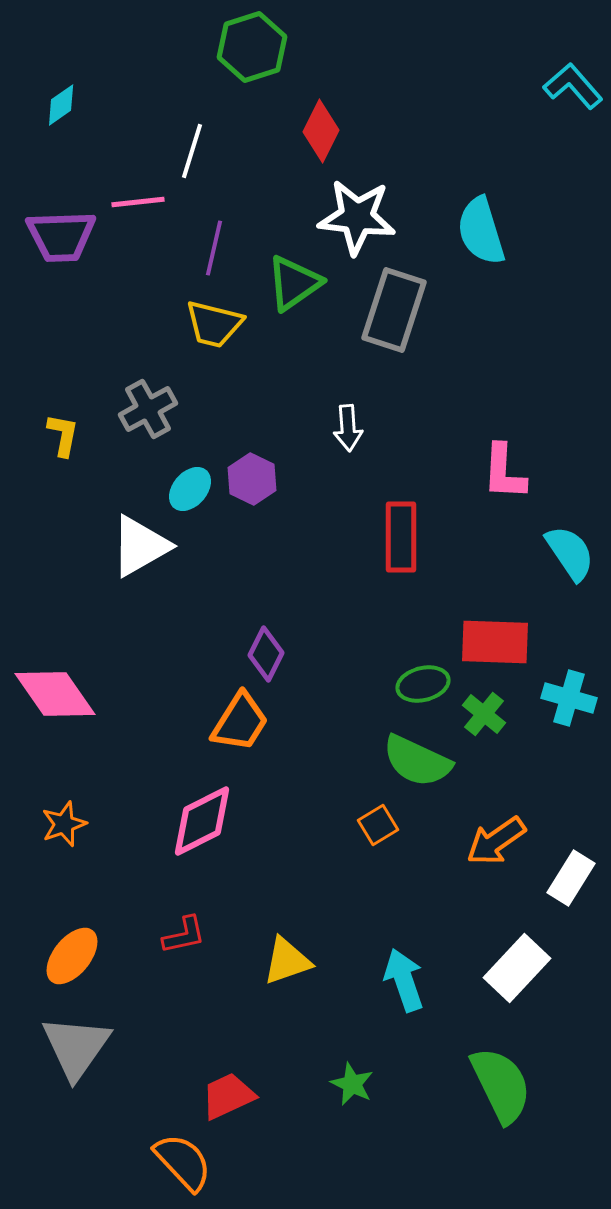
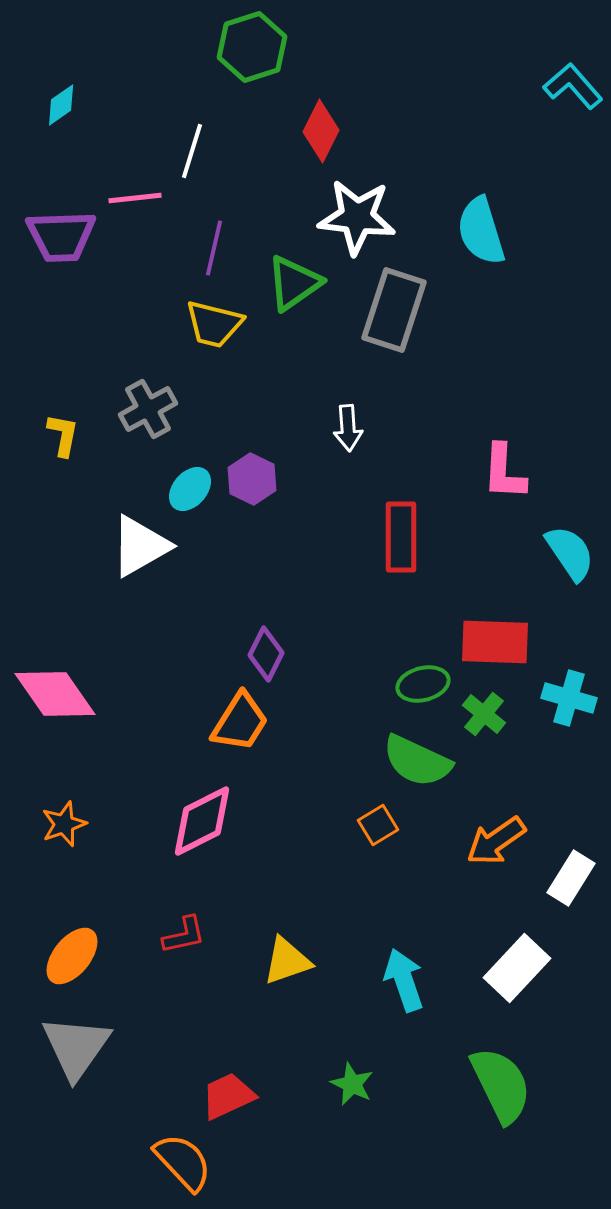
pink line at (138, 202): moved 3 px left, 4 px up
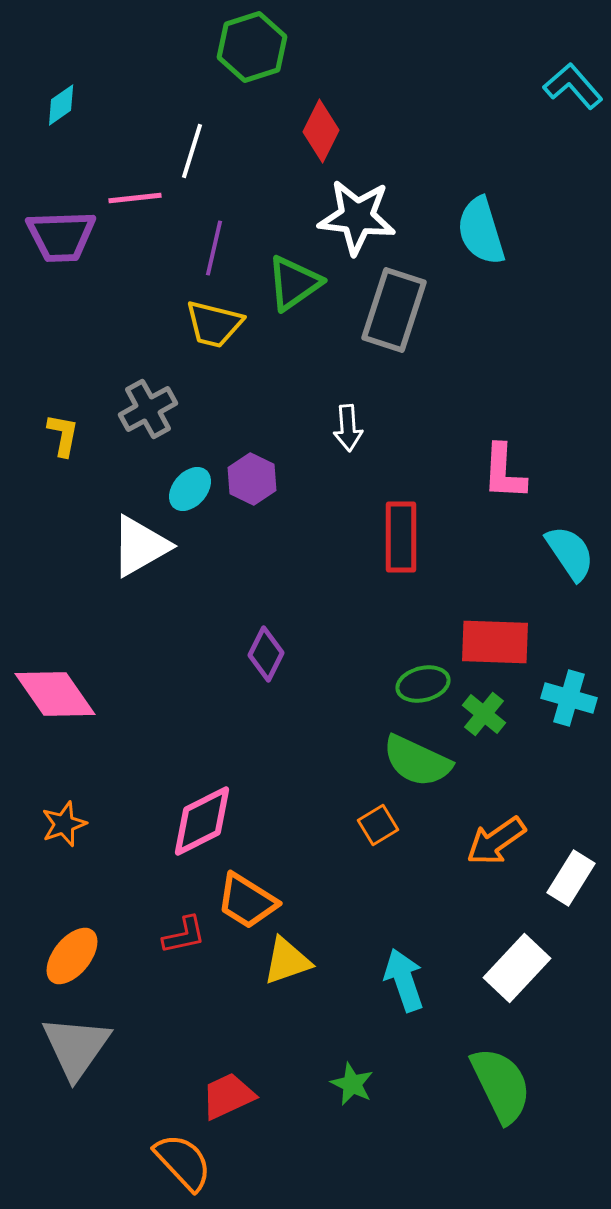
orange trapezoid at (240, 722): moved 7 px right, 179 px down; rotated 90 degrees clockwise
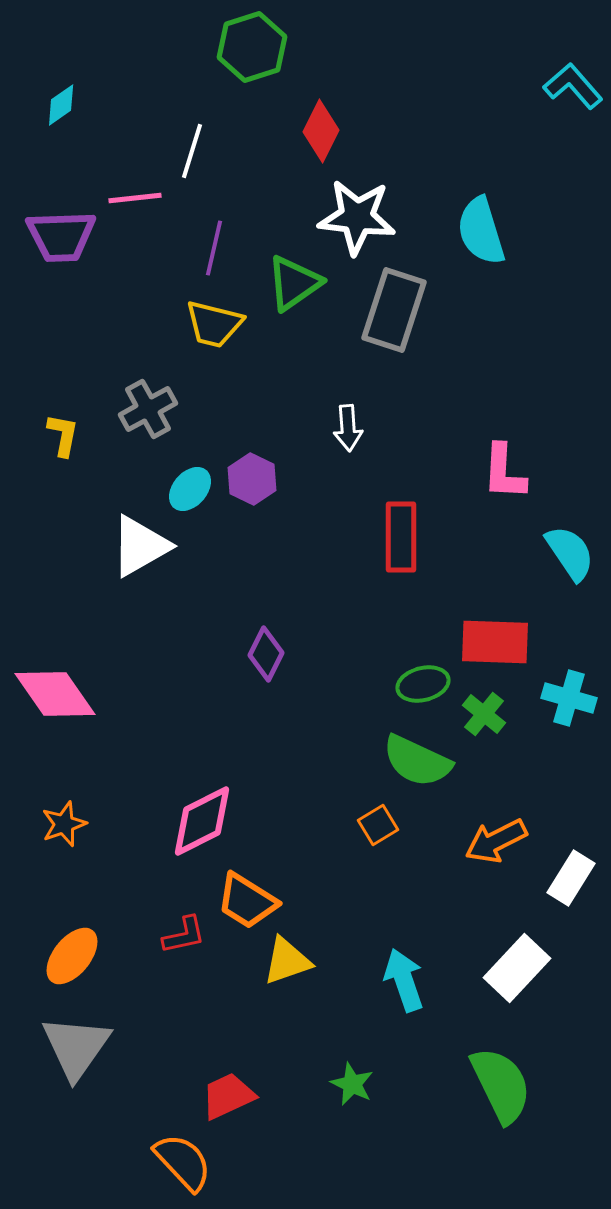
orange arrow at (496, 841): rotated 8 degrees clockwise
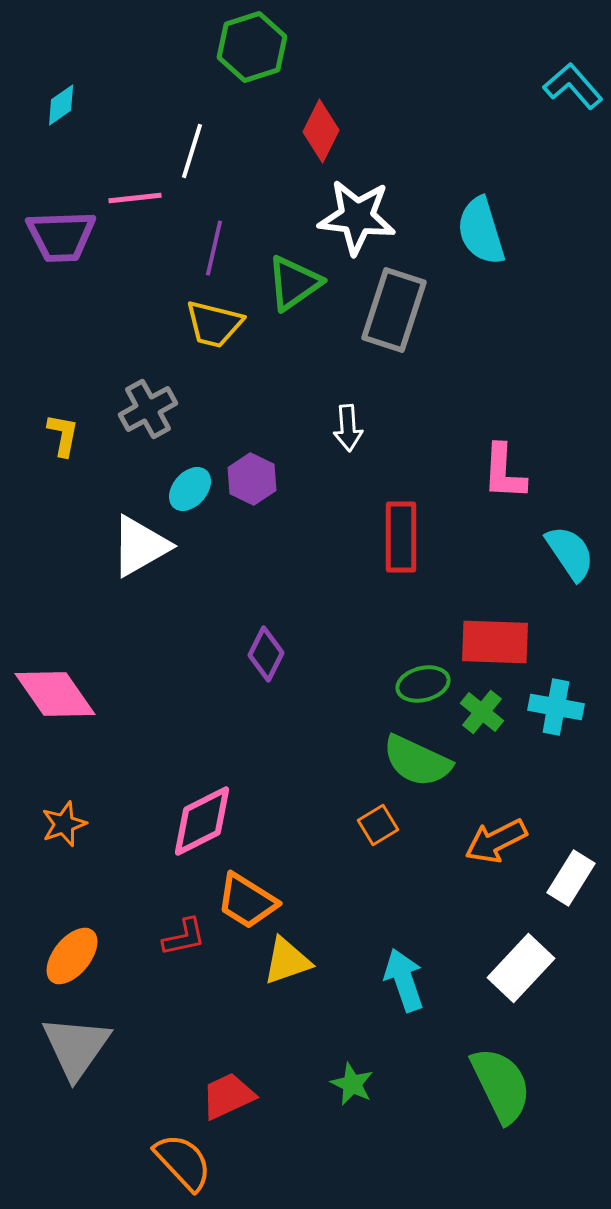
cyan cross at (569, 698): moved 13 px left, 9 px down; rotated 6 degrees counterclockwise
green cross at (484, 714): moved 2 px left, 2 px up
red L-shape at (184, 935): moved 2 px down
white rectangle at (517, 968): moved 4 px right
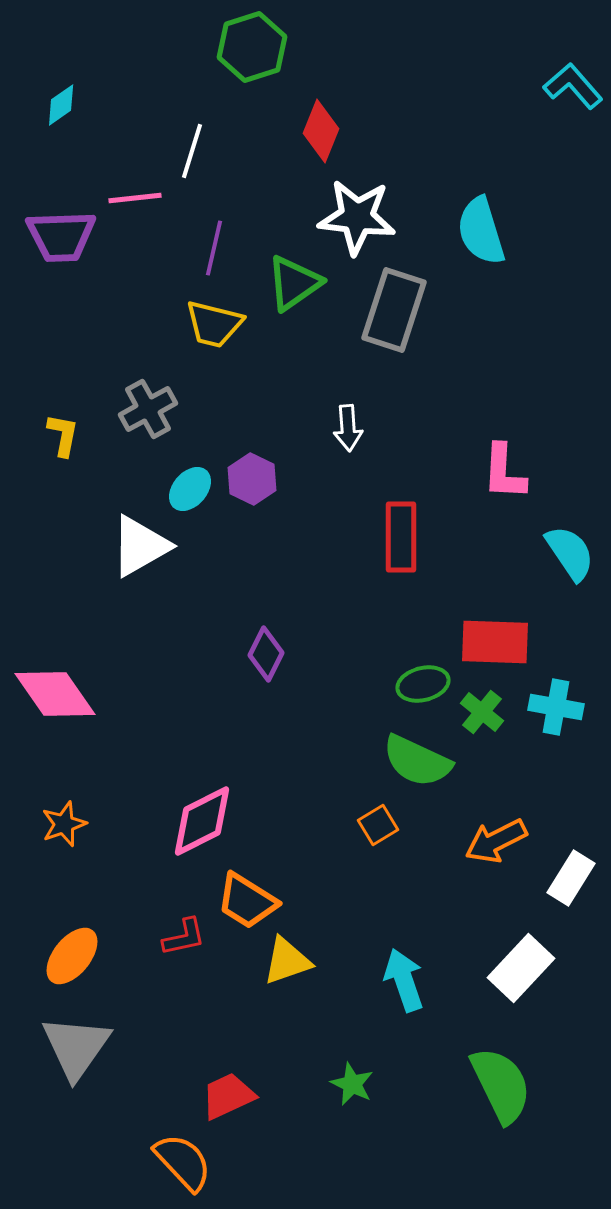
red diamond at (321, 131): rotated 4 degrees counterclockwise
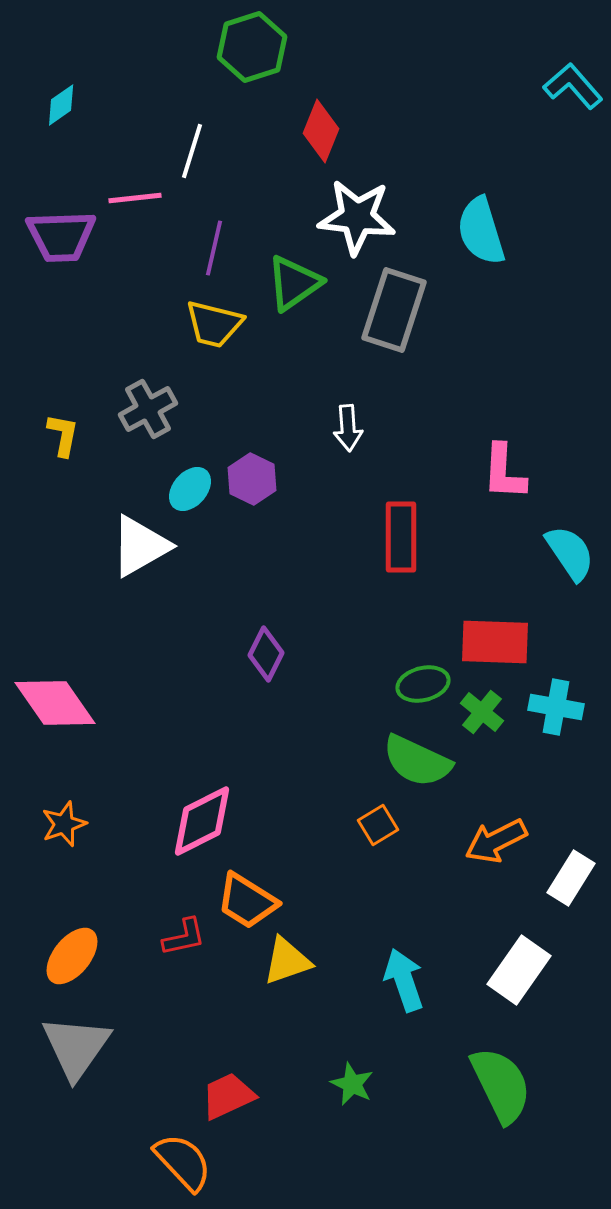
pink diamond at (55, 694): moved 9 px down
white rectangle at (521, 968): moved 2 px left, 2 px down; rotated 8 degrees counterclockwise
